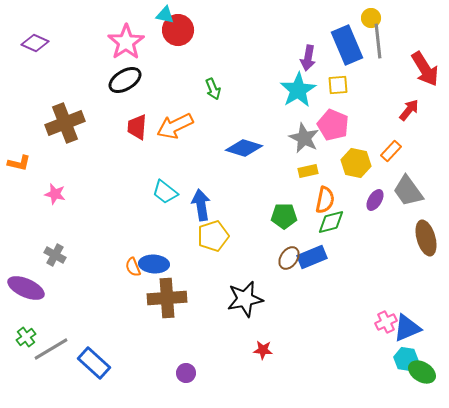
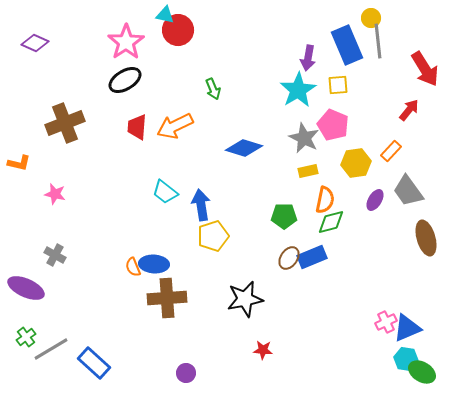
yellow hexagon at (356, 163): rotated 20 degrees counterclockwise
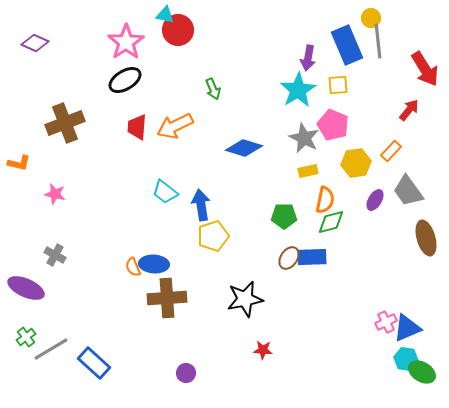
blue rectangle at (312, 257): rotated 20 degrees clockwise
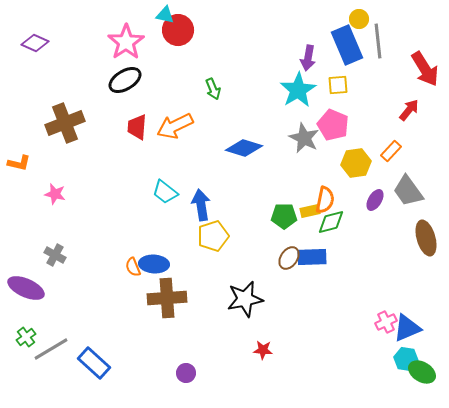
yellow circle at (371, 18): moved 12 px left, 1 px down
yellow rectangle at (308, 171): moved 2 px right, 40 px down
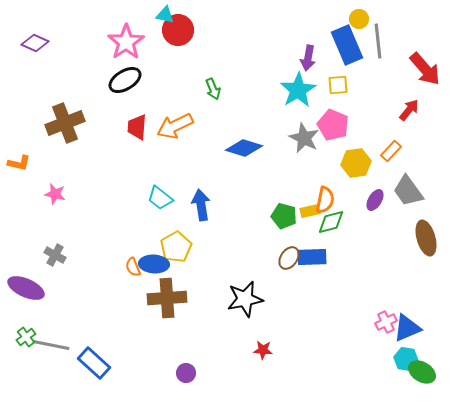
red arrow at (425, 69): rotated 9 degrees counterclockwise
cyan trapezoid at (165, 192): moved 5 px left, 6 px down
green pentagon at (284, 216): rotated 15 degrees clockwise
yellow pentagon at (213, 236): moved 37 px left, 11 px down; rotated 12 degrees counterclockwise
gray line at (51, 349): moved 4 px up; rotated 42 degrees clockwise
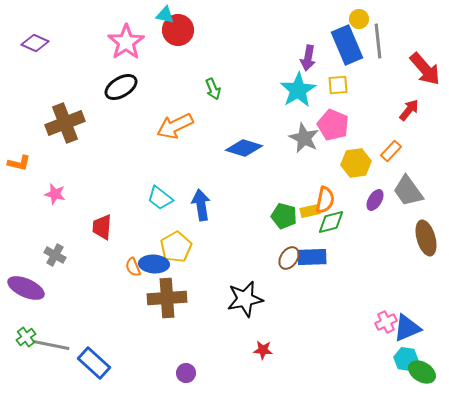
black ellipse at (125, 80): moved 4 px left, 7 px down
red trapezoid at (137, 127): moved 35 px left, 100 px down
